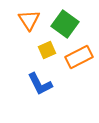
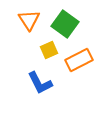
yellow square: moved 2 px right
orange rectangle: moved 3 px down
blue L-shape: moved 1 px up
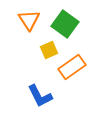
orange rectangle: moved 7 px left, 7 px down; rotated 8 degrees counterclockwise
blue L-shape: moved 13 px down
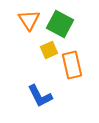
green square: moved 5 px left; rotated 8 degrees counterclockwise
orange rectangle: moved 2 px up; rotated 68 degrees counterclockwise
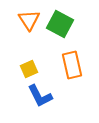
yellow square: moved 20 px left, 19 px down
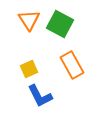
orange rectangle: rotated 16 degrees counterclockwise
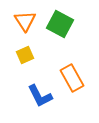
orange triangle: moved 4 px left, 1 px down
orange rectangle: moved 13 px down
yellow square: moved 4 px left, 14 px up
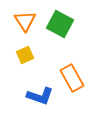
blue L-shape: rotated 44 degrees counterclockwise
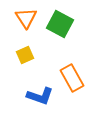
orange triangle: moved 1 px right, 3 px up
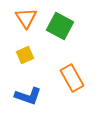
green square: moved 2 px down
blue L-shape: moved 12 px left
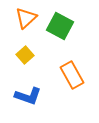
orange triangle: rotated 20 degrees clockwise
yellow square: rotated 18 degrees counterclockwise
orange rectangle: moved 3 px up
